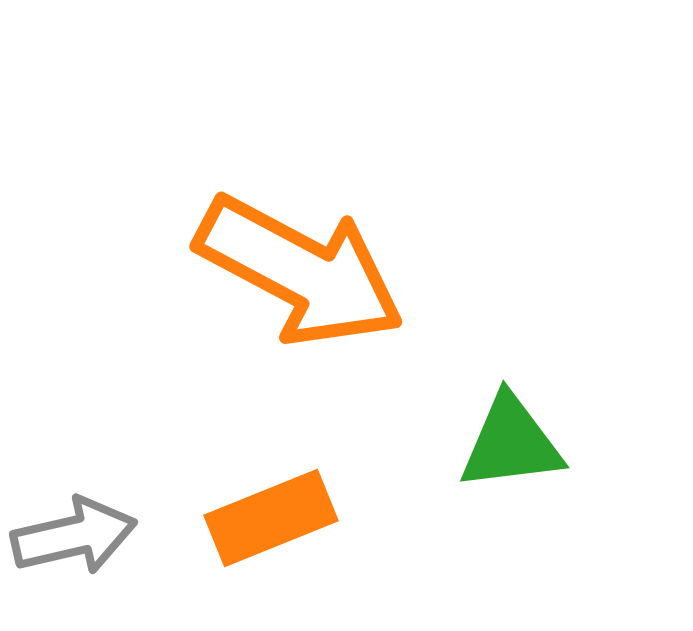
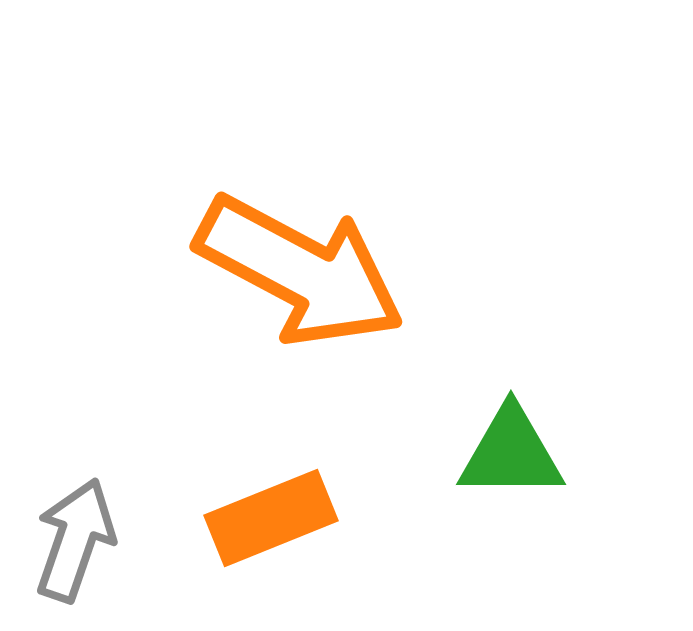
green triangle: moved 10 px down; rotated 7 degrees clockwise
gray arrow: moved 1 px right, 4 px down; rotated 58 degrees counterclockwise
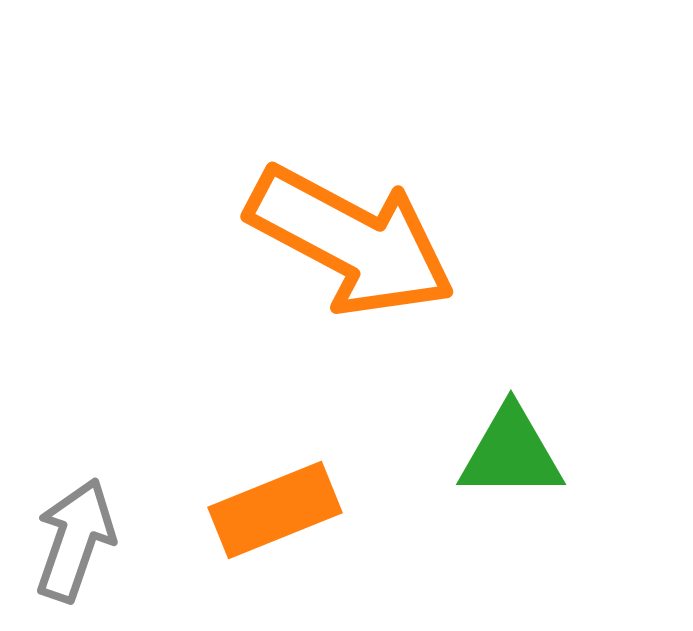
orange arrow: moved 51 px right, 30 px up
orange rectangle: moved 4 px right, 8 px up
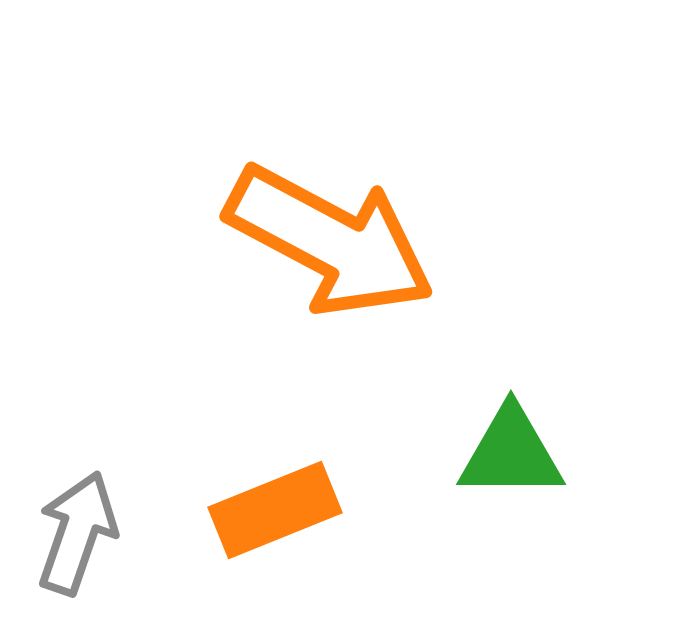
orange arrow: moved 21 px left
gray arrow: moved 2 px right, 7 px up
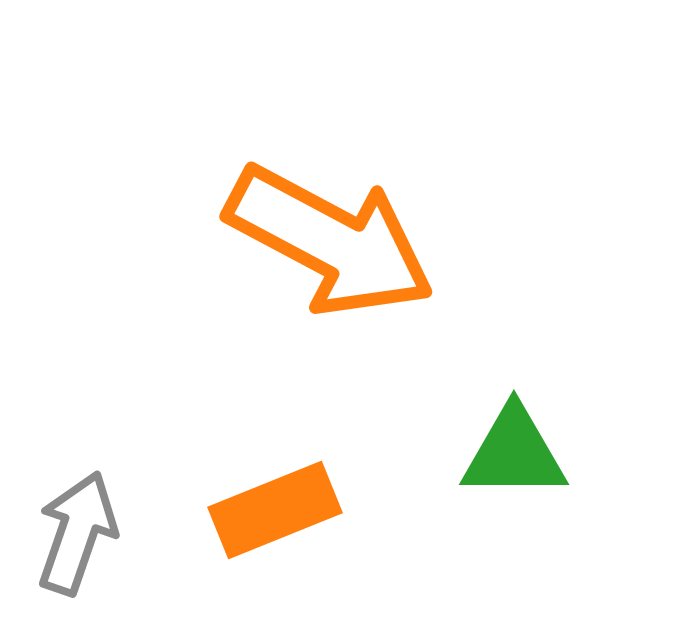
green triangle: moved 3 px right
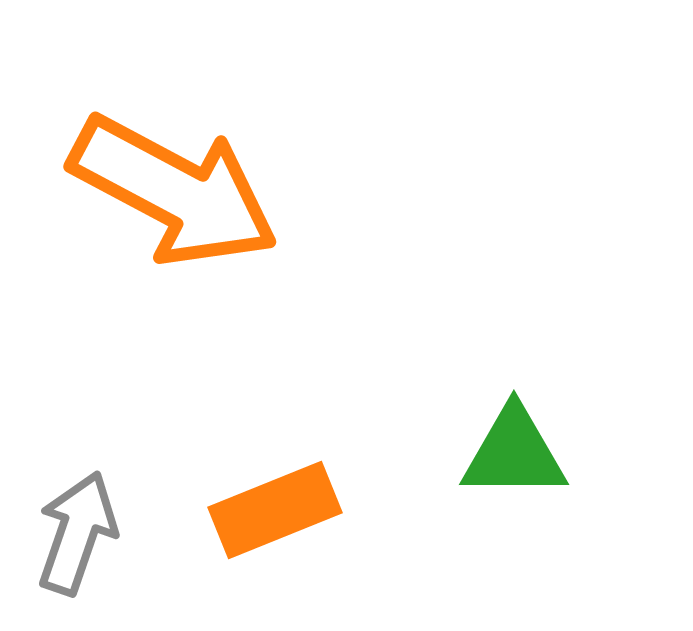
orange arrow: moved 156 px left, 50 px up
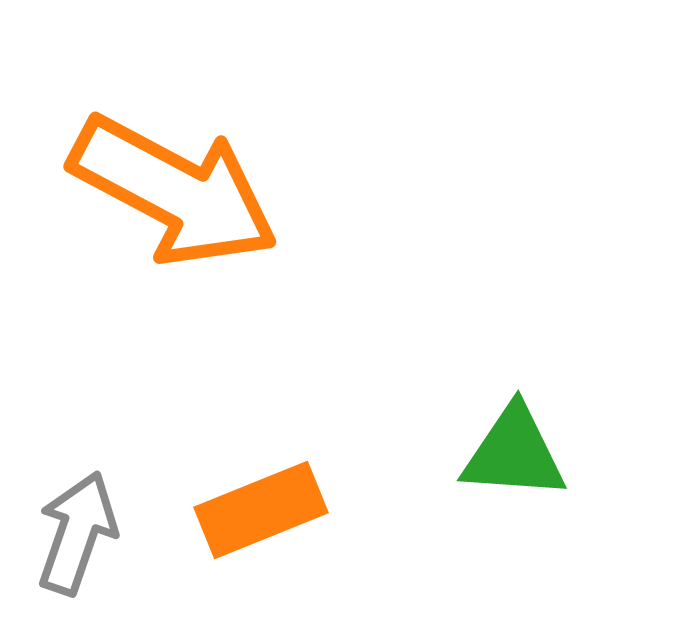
green triangle: rotated 4 degrees clockwise
orange rectangle: moved 14 px left
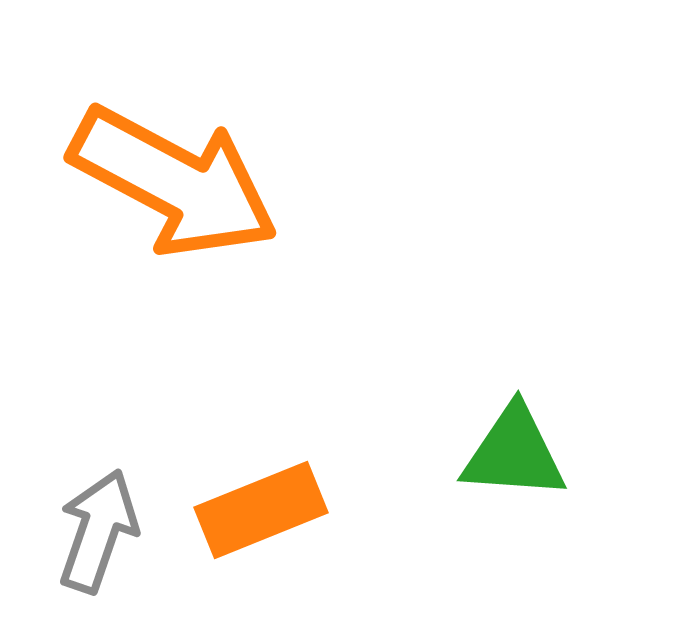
orange arrow: moved 9 px up
gray arrow: moved 21 px right, 2 px up
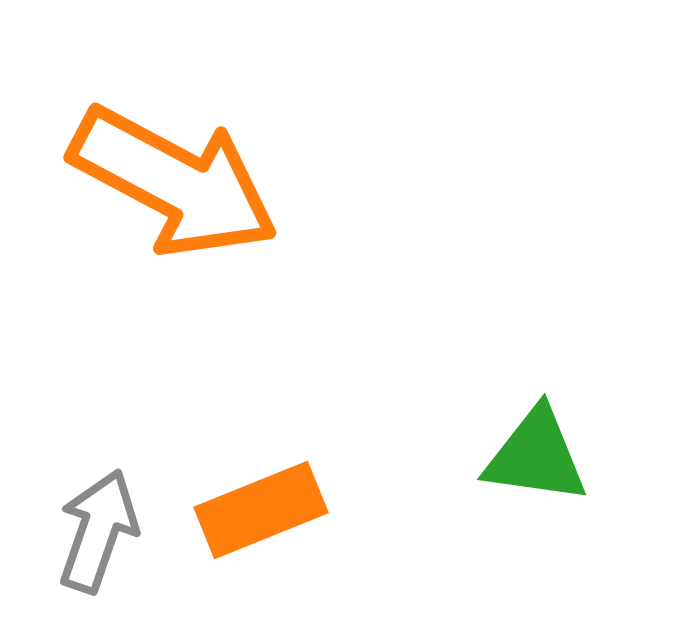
green triangle: moved 22 px right, 3 px down; rotated 4 degrees clockwise
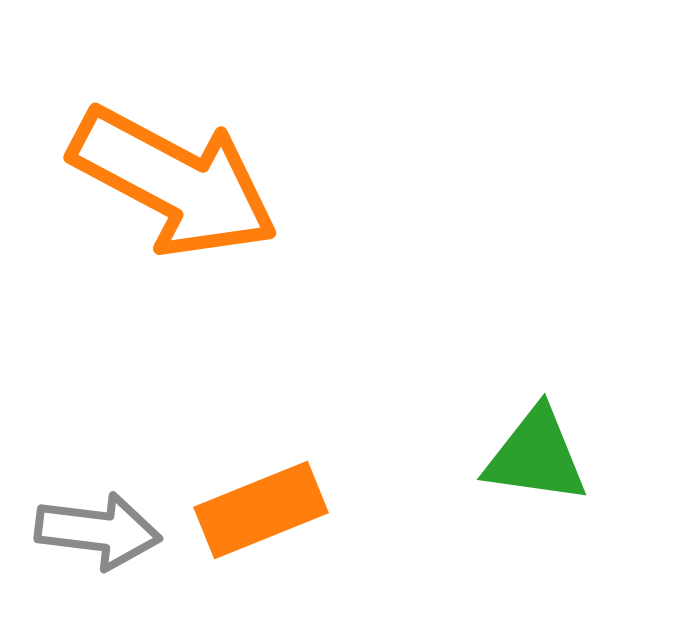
gray arrow: rotated 78 degrees clockwise
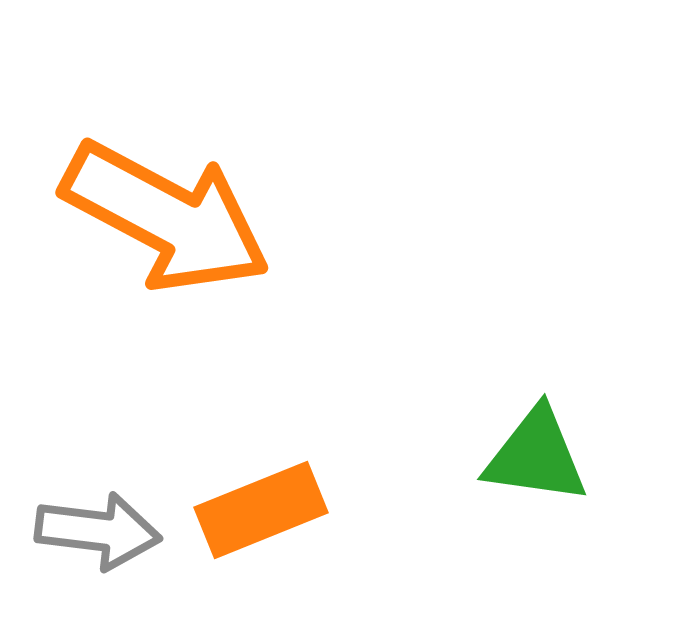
orange arrow: moved 8 px left, 35 px down
